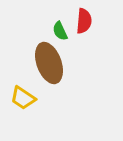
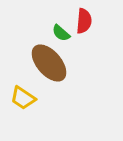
green semicircle: moved 1 px right, 2 px down; rotated 24 degrees counterclockwise
brown ellipse: rotated 21 degrees counterclockwise
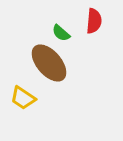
red semicircle: moved 10 px right
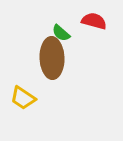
red semicircle: rotated 80 degrees counterclockwise
brown ellipse: moved 3 px right, 5 px up; rotated 39 degrees clockwise
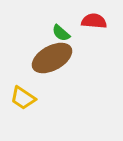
red semicircle: rotated 10 degrees counterclockwise
brown ellipse: rotated 63 degrees clockwise
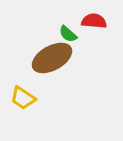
green semicircle: moved 7 px right, 1 px down
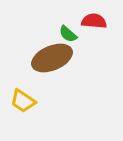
brown ellipse: rotated 6 degrees clockwise
yellow trapezoid: moved 3 px down
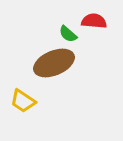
brown ellipse: moved 2 px right, 5 px down
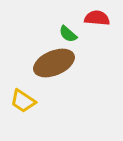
red semicircle: moved 3 px right, 3 px up
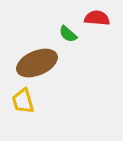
brown ellipse: moved 17 px left
yellow trapezoid: rotated 40 degrees clockwise
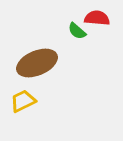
green semicircle: moved 9 px right, 3 px up
yellow trapezoid: rotated 80 degrees clockwise
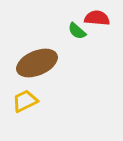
yellow trapezoid: moved 2 px right
